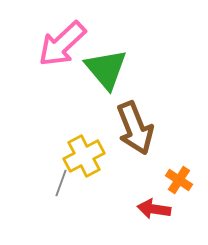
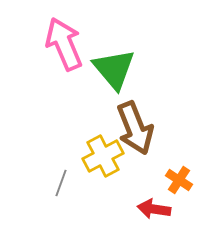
pink arrow: moved 2 px right; rotated 110 degrees clockwise
green triangle: moved 8 px right
yellow cross: moved 19 px right
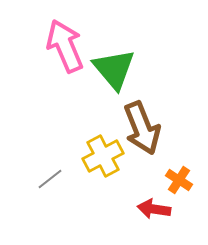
pink arrow: moved 1 px right, 2 px down
brown arrow: moved 7 px right
gray line: moved 11 px left, 4 px up; rotated 32 degrees clockwise
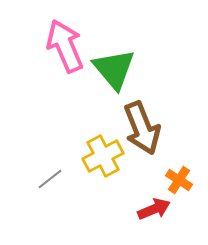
red arrow: rotated 148 degrees clockwise
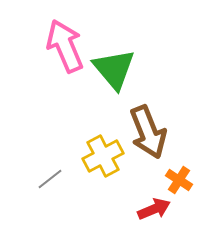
brown arrow: moved 6 px right, 4 px down
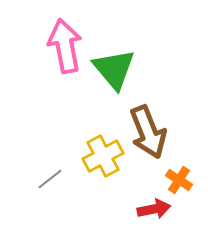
pink arrow: rotated 12 degrees clockwise
red arrow: rotated 12 degrees clockwise
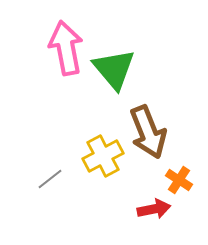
pink arrow: moved 1 px right, 2 px down
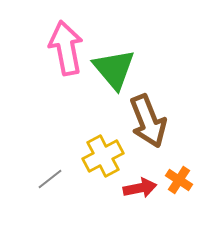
brown arrow: moved 11 px up
red arrow: moved 14 px left, 21 px up
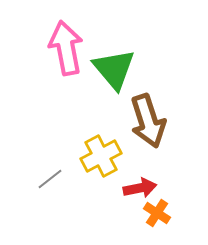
brown arrow: rotated 4 degrees clockwise
yellow cross: moved 2 px left
orange cross: moved 22 px left, 33 px down
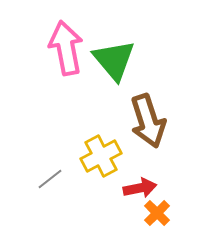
green triangle: moved 9 px up
orange cross: rotated 12 degrees clockwise
